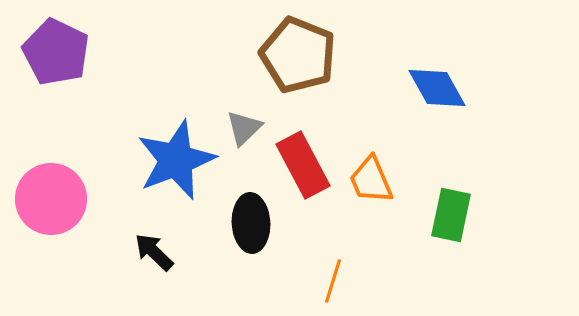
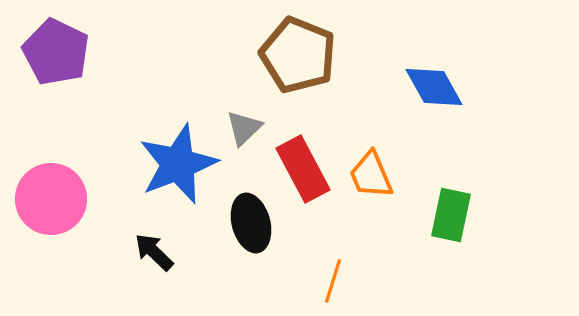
blue diamond: moved 3 px left, 1 px up
blue star: moved 2 px right, 4 px down
red rectangle: moved 4 px down
orange trapezoid: moved 5 px up
black ellipse: rotated 12 degrees counterclockwise
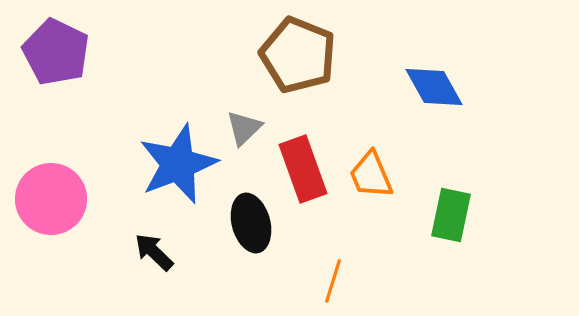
red rectangle: rotated 8 degrees clockwise
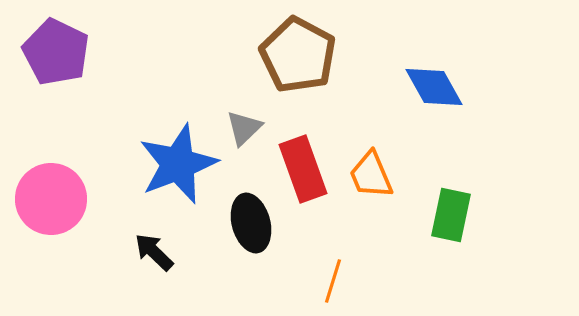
brown pentagon: rotated 6 degrees clockwise
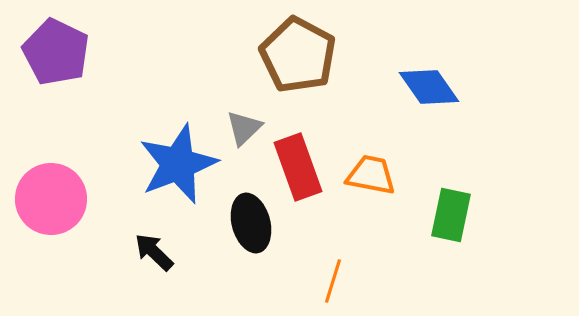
blue diamond: moved 5 px left; rotated 6 degrees counterclockwise
red rectangle: moved 5 px left, 2 px up
orange trapezoid: rotated 124 degrees clockwise
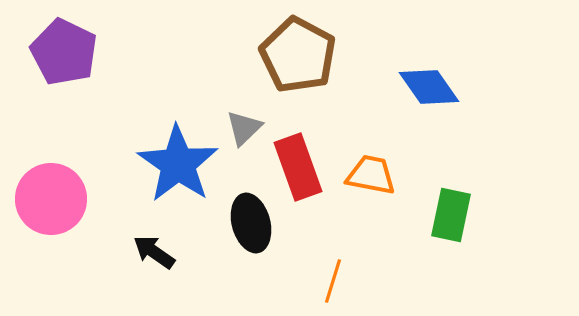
purple pentagon: moved 8 px right
blue star: rotated 16 degrees counterclockwise
black arrow: rotated 9 degrees counterclockwise
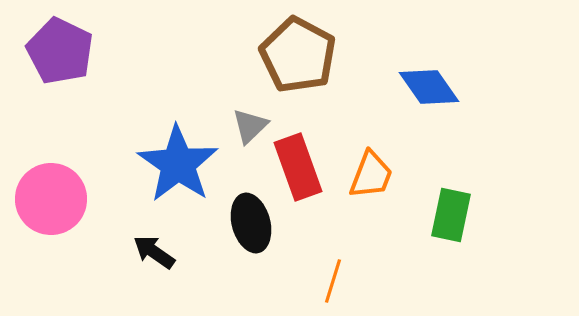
purple pentagon: moved 4 px left, 1 px up
gray triangle: moved 6 px right, 2 px up
orange trapezoid: rotated 100 degrees clockwise
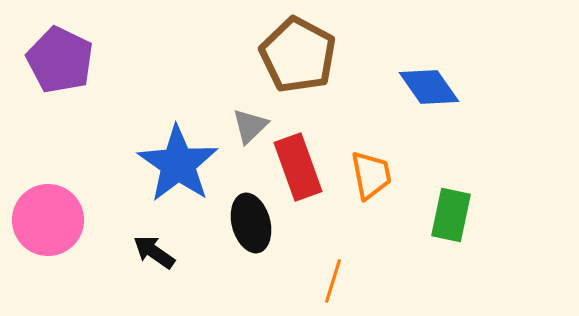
purple pentagon: moved 9 px down
orange trapezoid: rotated 32 degrees counterclockwise
pink circle: moved 3 px left, 21 px down
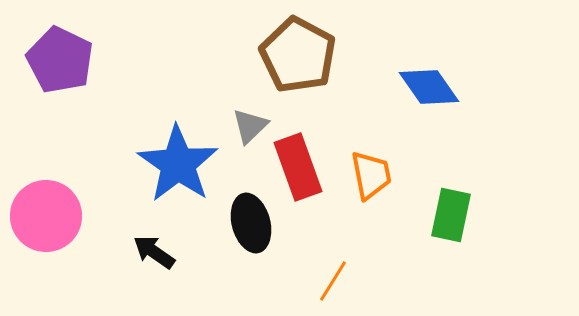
pink circle: moved 2 px left, 4 px up
orange line: rotated 15 degrees clockwise
